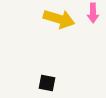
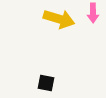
black square: moved 1 px left
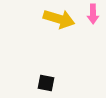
pink arrow: moved 1 px down
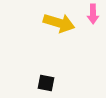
yellow arrow: moved 4 px down
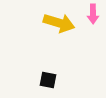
black square: moved 2 px right, 3 px up
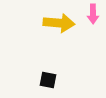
yellow arrow: rotated 12 degrees counterclockwise
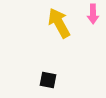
yellow arrow: rotated 124 degrees counterclockwise
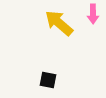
yellow arrow: rotated 20 degrees counterclockwise
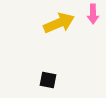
yellow arrow: rotated 116 degrees clockwise
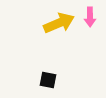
pink arrow: moved 3 px left, 3 px down
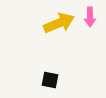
black square: moved 2 px right
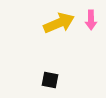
pink arrow: moved 1 px right, 3 px down
